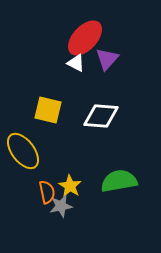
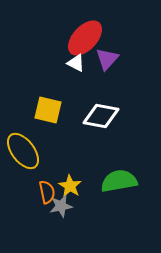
white diamond: rotated 6 degrees clockwise
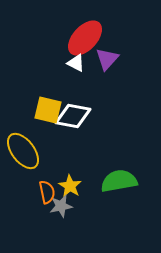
white diamond: moved 28 px left
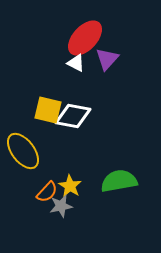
orange semicircle: rotated 55 degrees clockwise
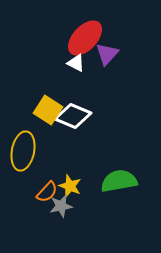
purple triangle: moved 5 px up
yellow square: rotated 20 degrees clockwise
white diamond: rotated 12 degrees clockwise
yellow ellipse: rotated 48 degrees clockwise
yellow star: rotated 10 degrees counterclockwise
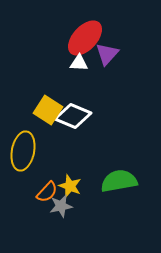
white triangle: moved 3 px right; rotated 24 degrees counterclockwise
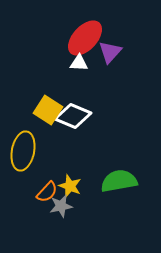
purple triangle: moved 3 px right, 2 px up
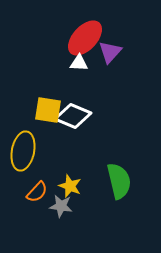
yellow square: rotated 24 degrees counterclockwise
green semicircle: rotated 87 degrees clockwise
orange semicircle: moved 10 px left
gray star: rotated 20 degrees clockwise
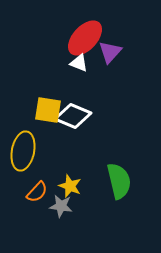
white triangle: rotated 18 degrees clockwise
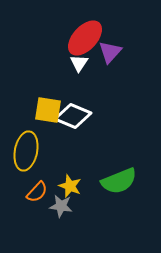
white triangle: rotated 42 degrees clockwise
yellow ellipse: moved 3 px right
green semicircle: rotated 81 degrees clockwise
